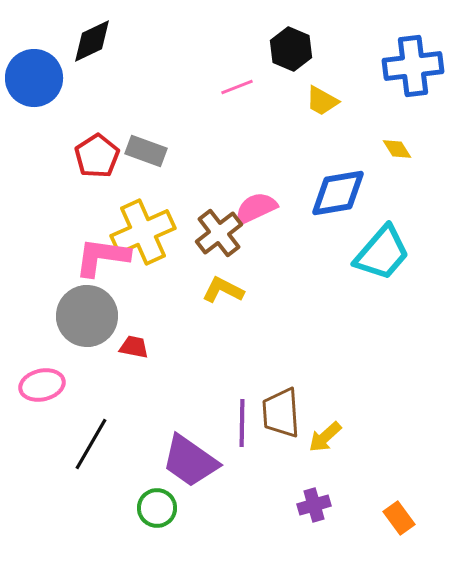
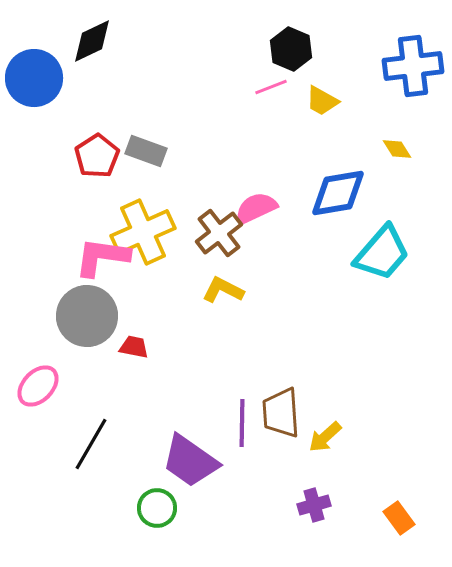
pink line: moved 34 px right
pink ellipse: moved 4 px left, 1 px down; rotated 33 degrees counterclockwise
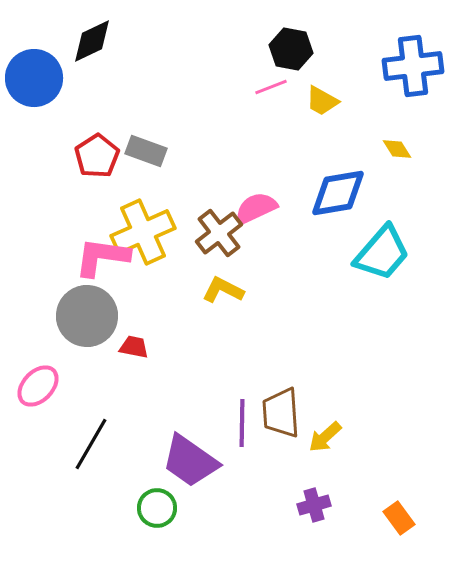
black hexagon: rotated 12 degrees counterclockwise
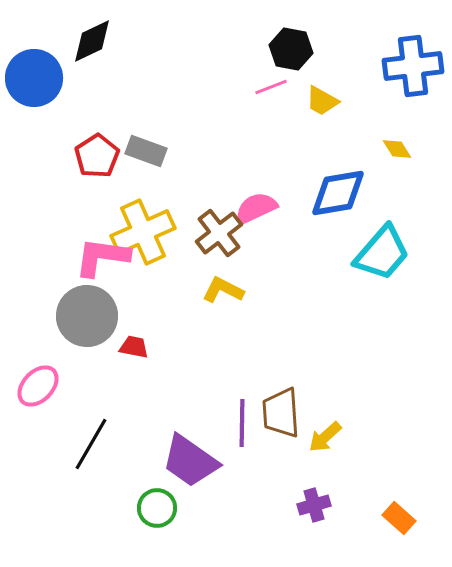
orange rectangle: rotated 12 degrees counterclockwise
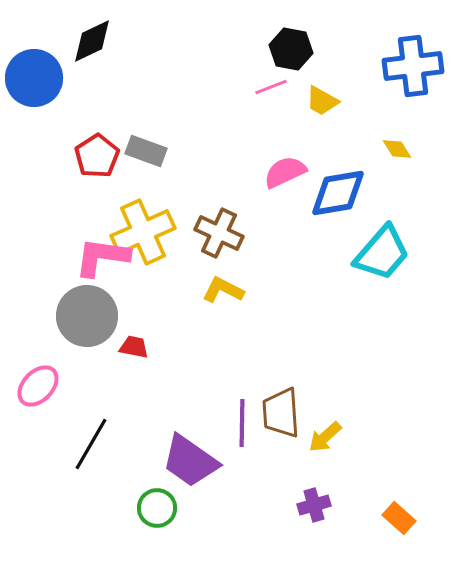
pink semicircle: moved 29 px right, 36 px up
brown cross: rotated 27 degrees counterclockwise
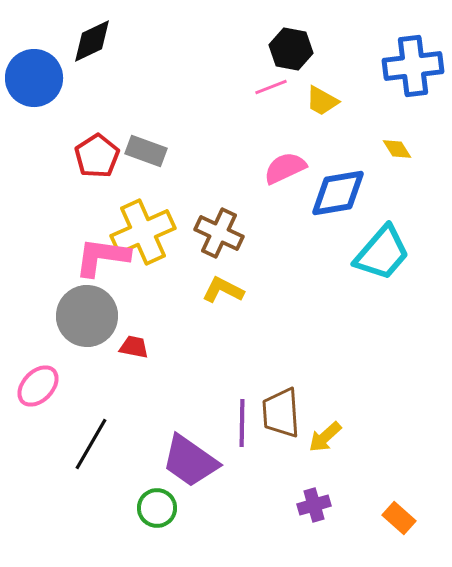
pink semicircle: moved 4 px up
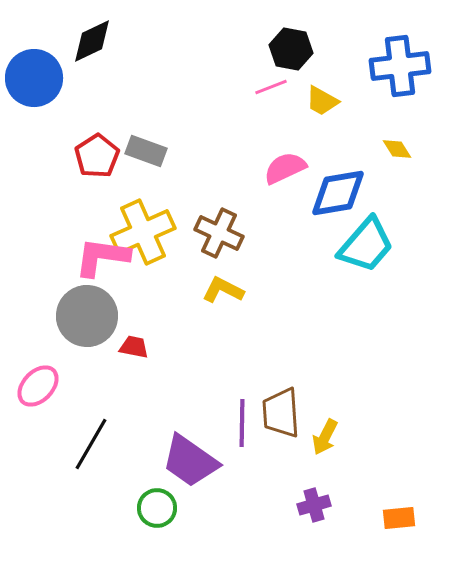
blue cross: moved 13 px left
cyan trapezoid: moved 16 px left, 8 px up
yellow arrow: rotated 21 degrees counterclockwise
orange rectangle: rotated 48 degrees counterclockwise
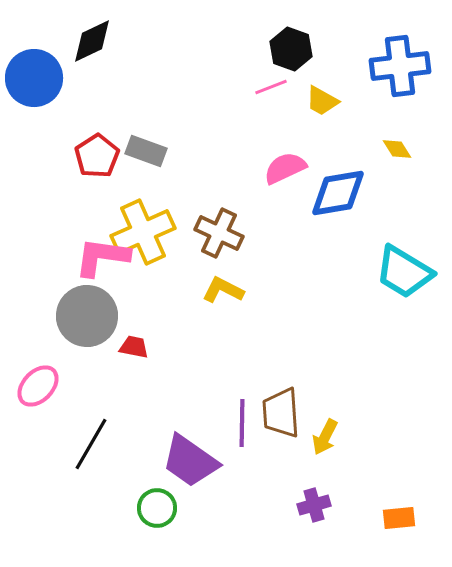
black hexagon: rotated 9 degrees clockwise
cyan trapezoid: moved 38 px right, 27 px down; rotated 80 degrees clockwise
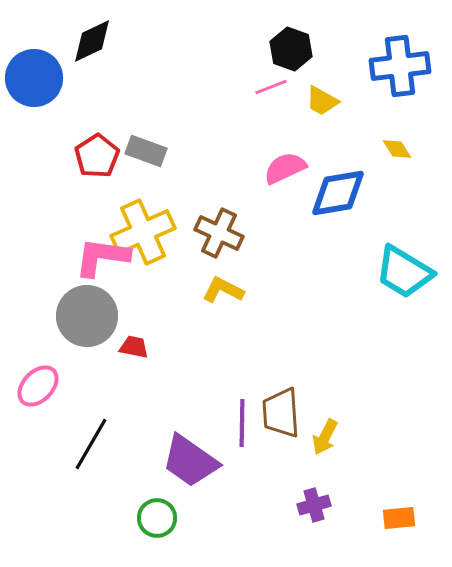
green circle: moved 10 px down
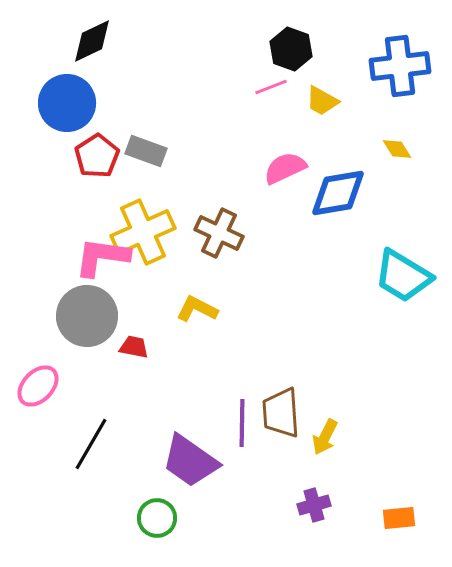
blue circle: moved 33 px right, 25 px down
cyan trapezoid: moved 1 px left, 4 px down
yellow L-shape: moved 26 px left, 19 px down
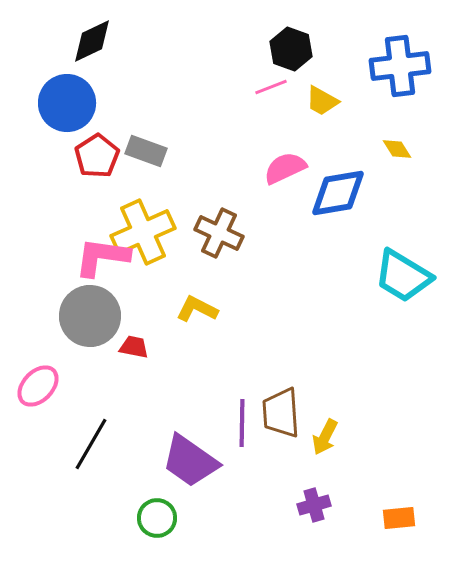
gray circle: moved 3 px right
